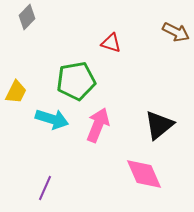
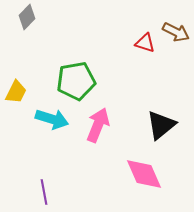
red triangle: moved 34 px right
black triangle: moved 2 px right
purple line: moved 1 px left, 4 px down; rotated 35 degrees counterclockwise
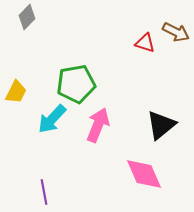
green pentagon: moved 3 px down
cyan arrow: rotated 116 degrees clockwise
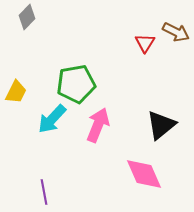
red triangle: rotated 45 degrees clockwise
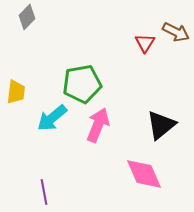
green pentagon: moved 6 px right
yellow trapezoid: rotated 20 degrees counterclockwise
cyan arrow: moved 1 px up; rotated 8 degrees clockwise
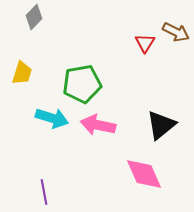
gray diamond: moved 7 px right
yellow trapezoid: moved 6 px right, 19 px up; rotated 10 degrees clockwise
cyan arrow: rotated 124 degrees counterclockwise
pink arrow: rotated 100 degrees counterclockwise
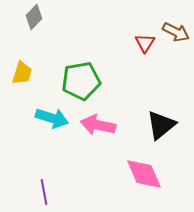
green pentagon: moved 1 px left, 3 px up
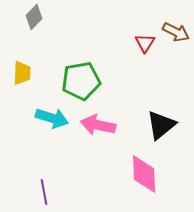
yellow trapezoid: rotated 15 degrees counterclockwise
pink diamond: rotated 21 degrees clockwise
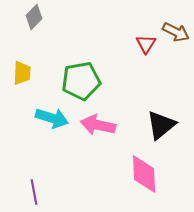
red triangle: moved 1 px right, 1 px down
purple line: moved 10 px left
